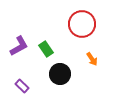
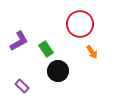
red circle: moved 2 px left
purple L-shape: moved 5 px up
orange arrow: moved 7 px up
black circle: moved 2 px left, 3 px up
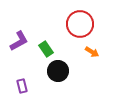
orange arrow: rotated 24 degrees counterclockwise
purple rectangle: rotated 32 degrees clockwise
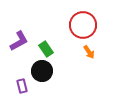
red circle: moved 3 px right, 1 px down
orange arrow: moved 3 px left; rotated 24 degrees clockwise
black circle: moved 16 px left
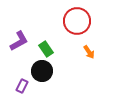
red circle: moved 6 px left, 4 px up
purple rectangle: rotated 40 degrees clockwise
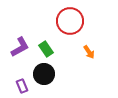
red circle: moved 7 px left
purple L-shape: moved 1 px right, 6 px down
black circle: moved 2 px right, 3 px down
purple rectangle: rotated 48 degrees counterclockwise
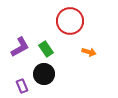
orange arrow: rotated 40 degrees counterclockwise
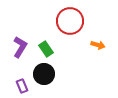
purple L-shape: rotated 30 degrees counterclockwise
orange arrow: moved 9 px right, 7 px up
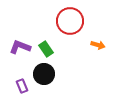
purple L-shape: rotated 100 degrees counterclockwise
